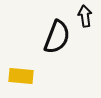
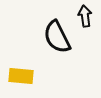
black semicircle: rotated 132 degrees clockwise
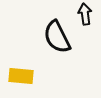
black arrow: moved 2 px up
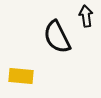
black arrow: moved 1 px right, 2 px down
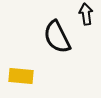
black arrow: moved 2 px up
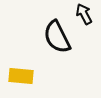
black arrow: moved 2 px left; rotated 20 degrees counterclockwise
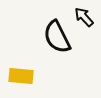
black arrow: moved 3 px down; rotated 15 degrees counterclockwise
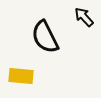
black semicircle: moved 12 px left
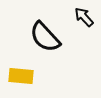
black semicircle: rotated 16 degrees counterclockwise
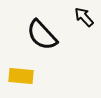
black semicircle: moved 3 px left, 2 px up
